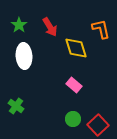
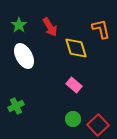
white ellipse: rotated 25 degrees counterclockwise
green cross: rotated 28 degrees clockwise
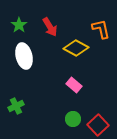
yellow diamond: rotated 45 degrees counterclockwise
white ellipse: rotated 15 degrees clockwise
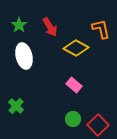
green cross: rotated 21 degrees counterclockwise
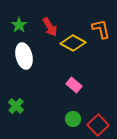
yellow diamond: moved 3 px left, 5 px up
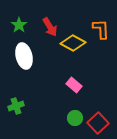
orange L-shape: rotated 10 degrees clockwise
green cross: rotated 28 degrees clockwise
green circle: moved 2 px right, 1 px up
red square: moved 2 px up
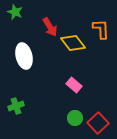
green star: moved 4 px left, 13 px up; rotated 14 degrees counterclockwise
yellow diamond: rotated 25 degrees clockwise
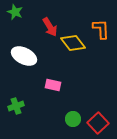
white ellipse: rotated 50 degrees counterclockwise
pink rectangle: moved 21 px left; rotated 28 degrees counterclockwise
green circle: moved 2 px left, 1 px down
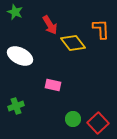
red arrow: moved 2 px up
white ellipse: moved 4 px left
